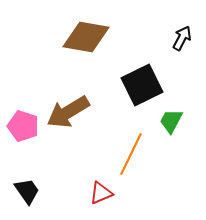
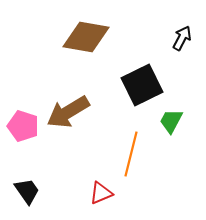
orange line: rotated 12 degrees counterclockwise
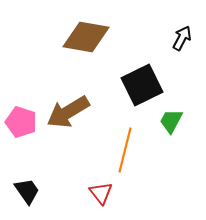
pink pentagon: moved 2 px left, 4 px up
orange line: moved 6 px left, 4 px up
red triangle: rotated 45 degrees counterclockwise
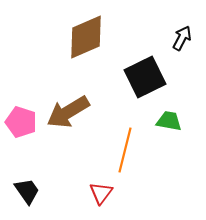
brown diamond: rotated 33 degrees counterclockwise
black square: moved 3 px right, 8 px up
green trapezoid: moved 2 px left; rotated 72 degrees clockwise
red triangle: rotated 15 degrees clockwise
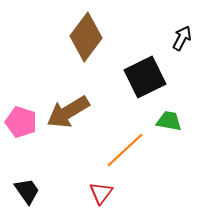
brown diamond: rotated 30 degrees counterclockwise
orange line: rotated 33 degrees clockwise
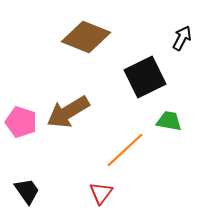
brown diamond: rotated 75 degrees clockwise
